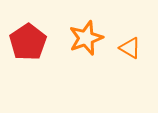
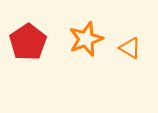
orange star: moved 1 px down
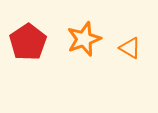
orange star: moved 2 px left
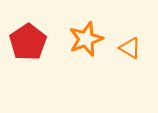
orange star: moved 2 px right
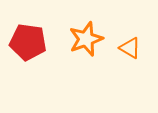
red pentagon: rotated 30 degrees counterclockwise
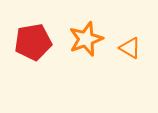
red pentagon: moved 5 px right; rotated 18 degrees counterclockwise
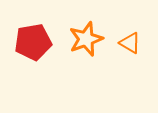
orange triangle: moved 5 px up
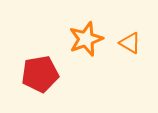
red pentagon: moved 7 px right, 32 px down
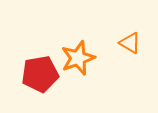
orange star: moved 8 px left, 19 px down
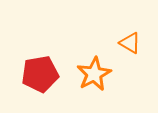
orange star: moved 16 px right, 16 px down; rotated 8 degrees counterclockwise
